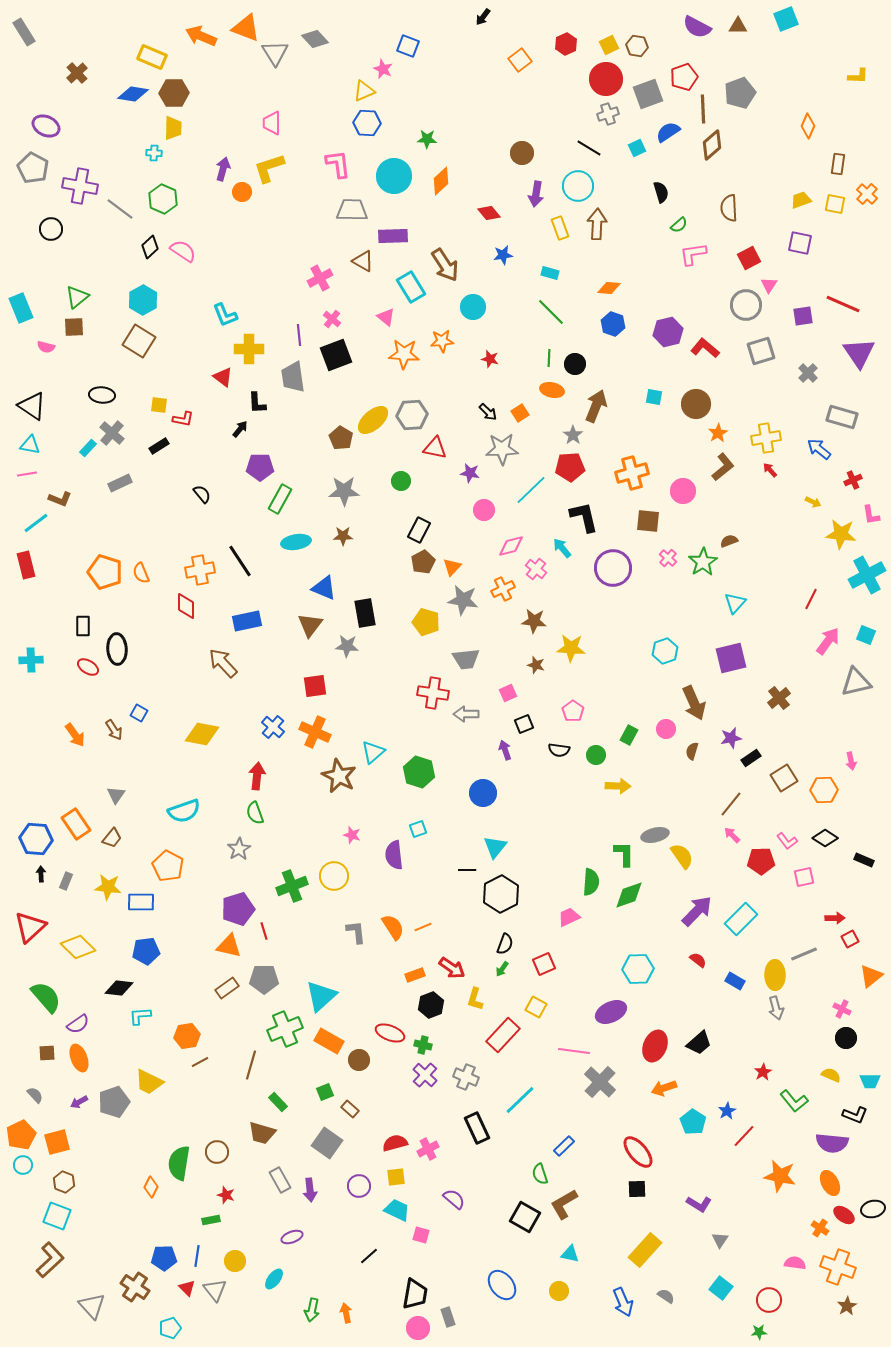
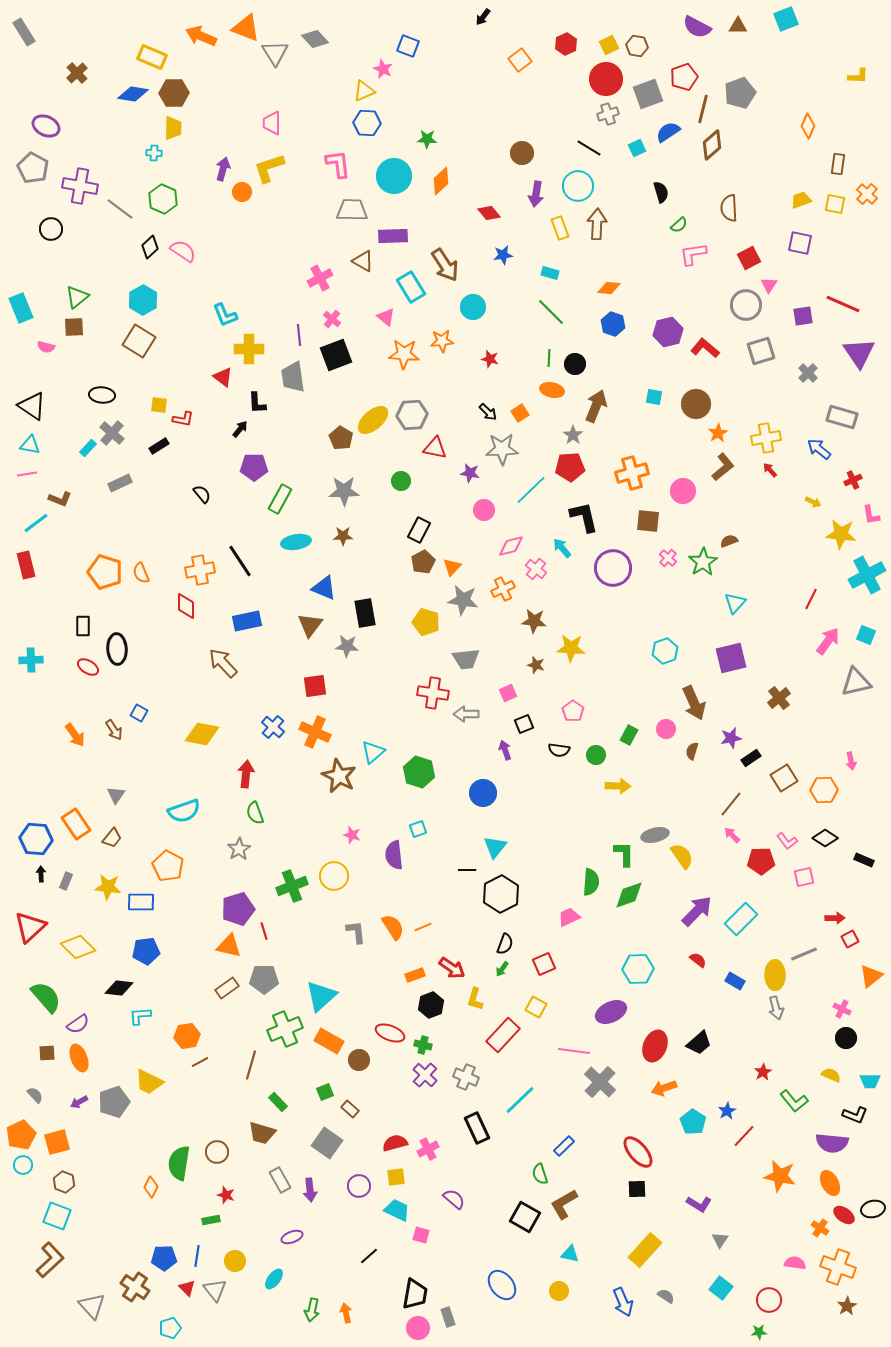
brown line at (703, 109): rotated 16 degrees clockwise
purple pentagon at (260, 467): moved 6 px left
red arrow at (257, 776): moved 11 px left, 2 px up
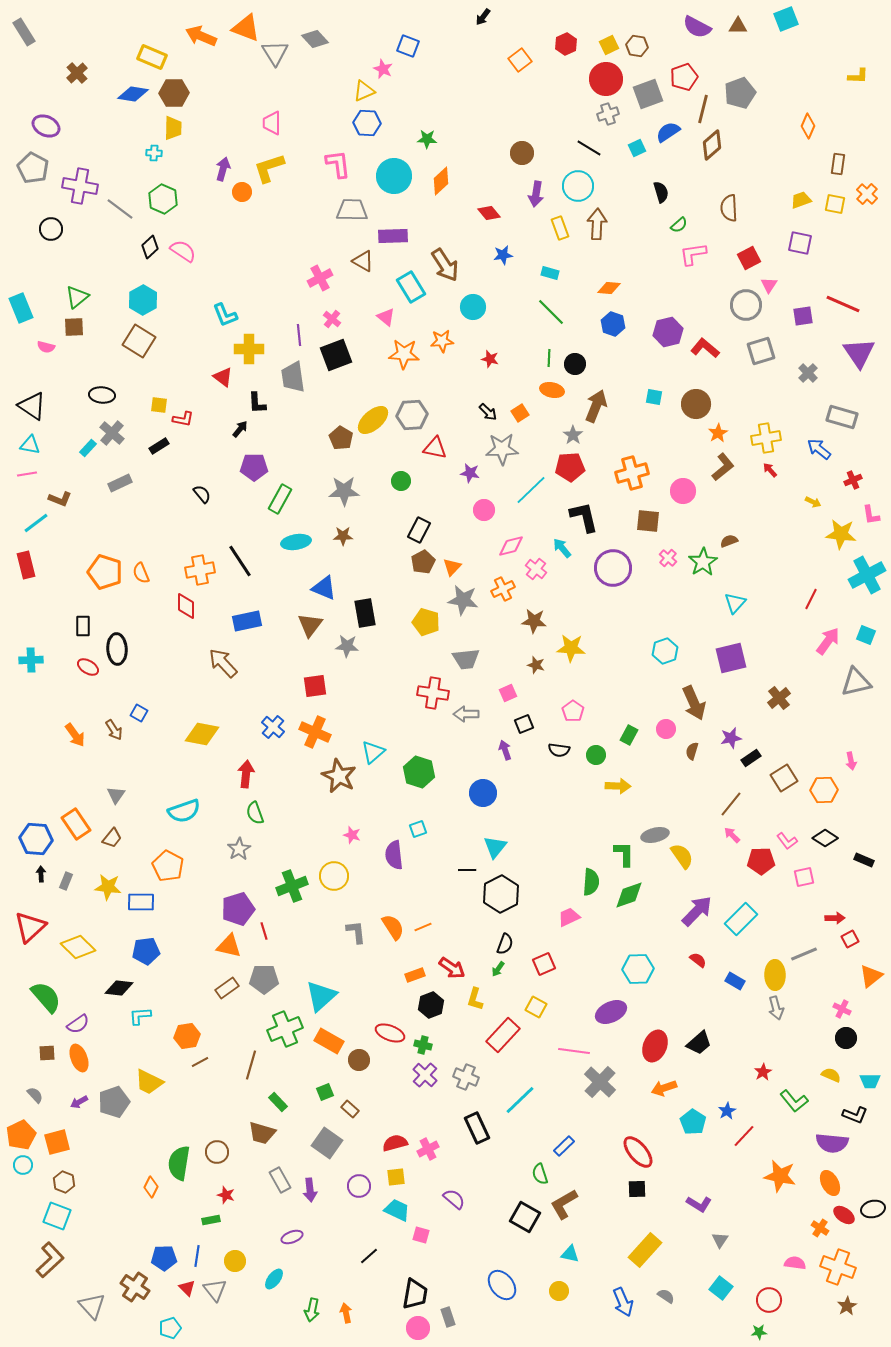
green arrow at (502, 969): moved 4 px left
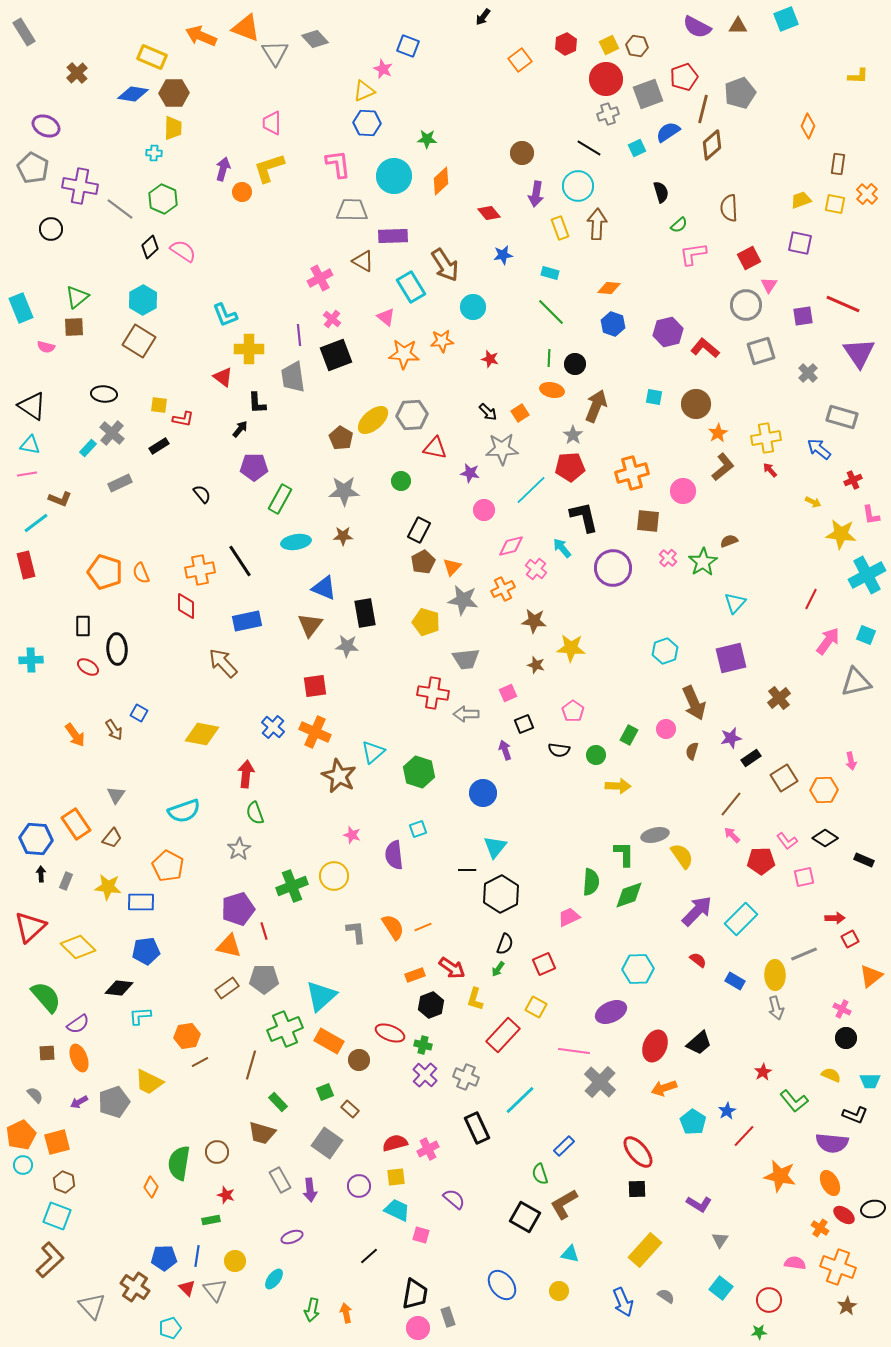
black ellipse at (102, 395): moved 2 px right, 1 px up
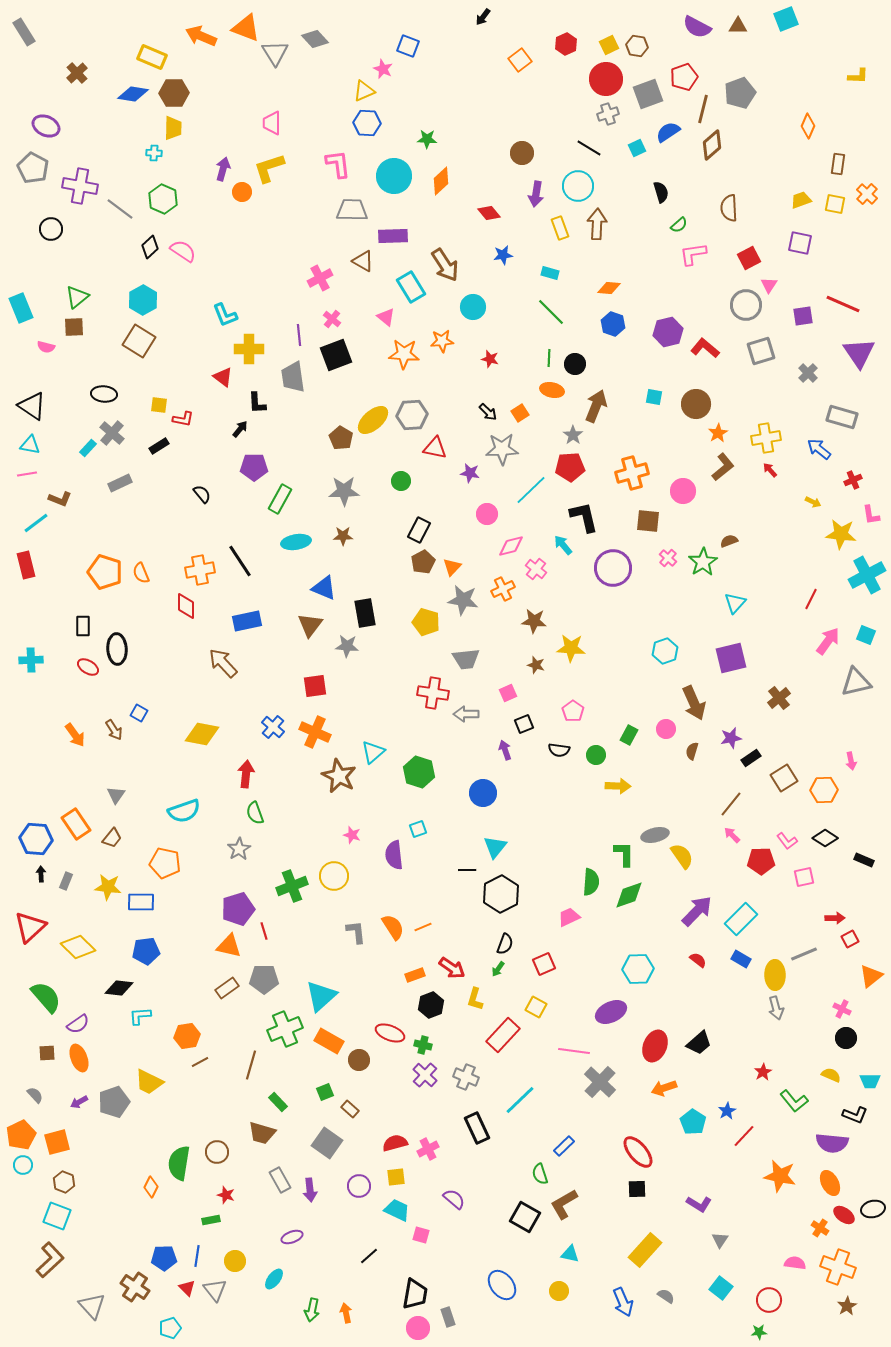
pink circle at (484, 510): moved 3 px right, 4 px down
cyan arrow at (562, 548): moved 1 px right, 3 px up
orange pentagon at (168, 866): moved 3 px left, 3 px up; rotated 16 degrees counterclockwise
blue rectangle at (735, 981): moved 6 px right, 22 px up
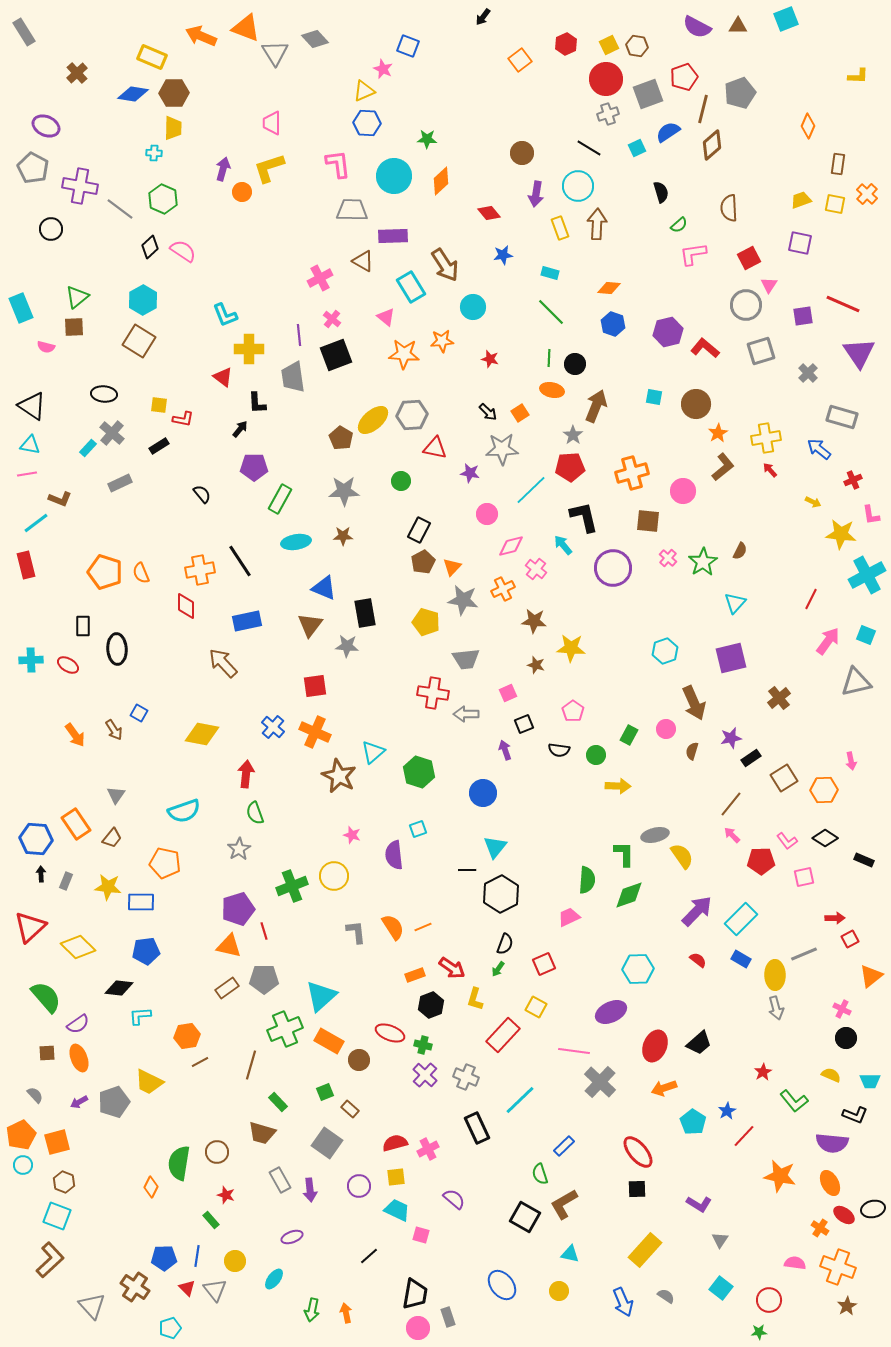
brown semicircle at (729, 541): moved 11 px right, 10 px down; rotated 138 degrees clockwise
red ellipse at (88, 667): moved 20 px left, 2 px up
green semicircle at (591, 882): moved 4 px left, 2 px up
green rectangle at (211, 1220): rotated 60 degrees clockwise
